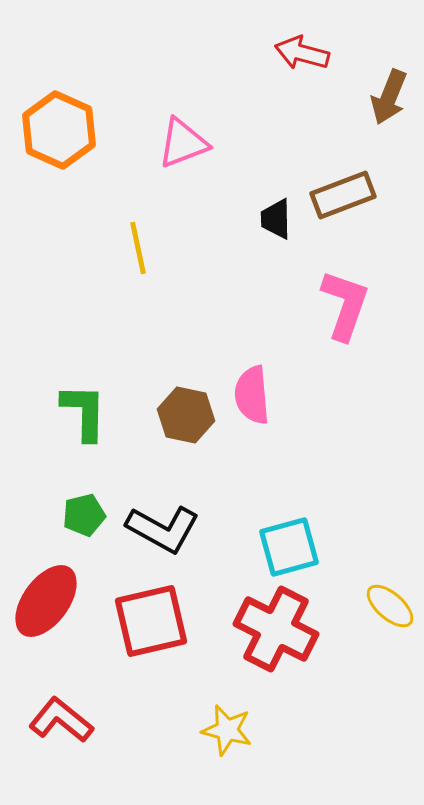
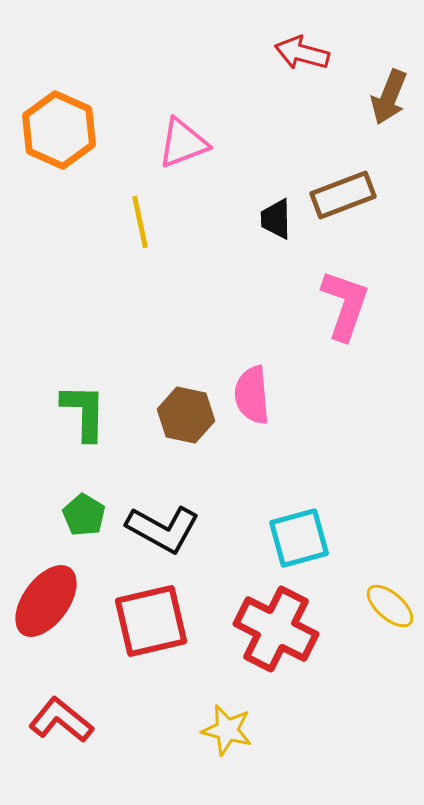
yellow line: moved 2 px right, 26 px up
green pentagon: rotated 27 degrees counterclockwise
cyan square: moved 10 px right, 9 px up
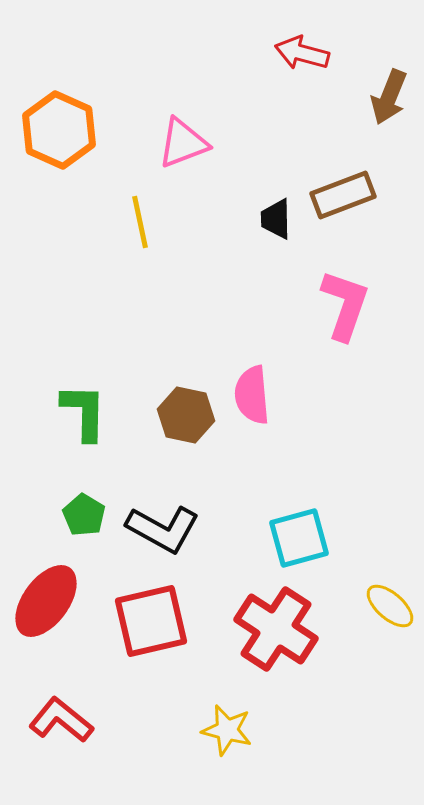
red cross: rotated 6 degrees clockwise
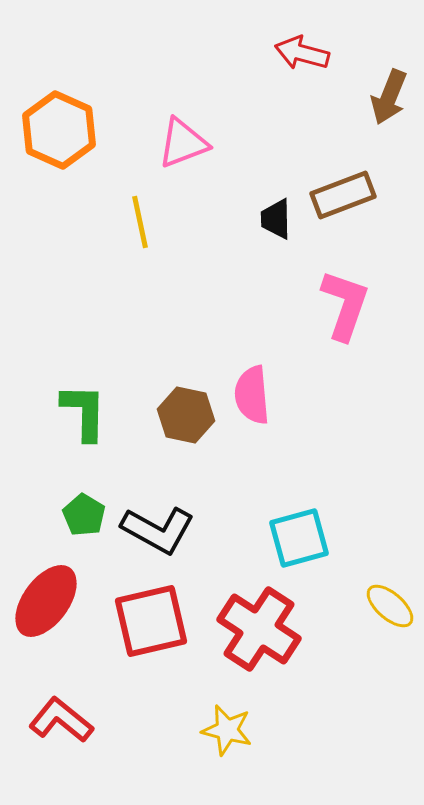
black L-shape: moved 5 px left, 1 px down
red cross: moved 17 px left
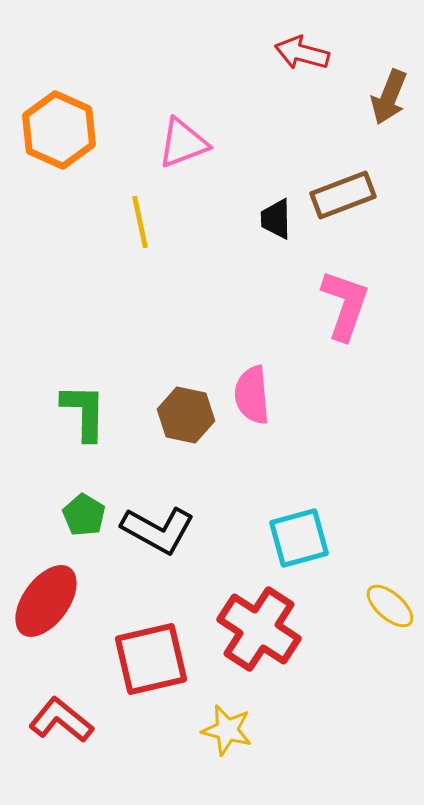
red square: moved 38 px down
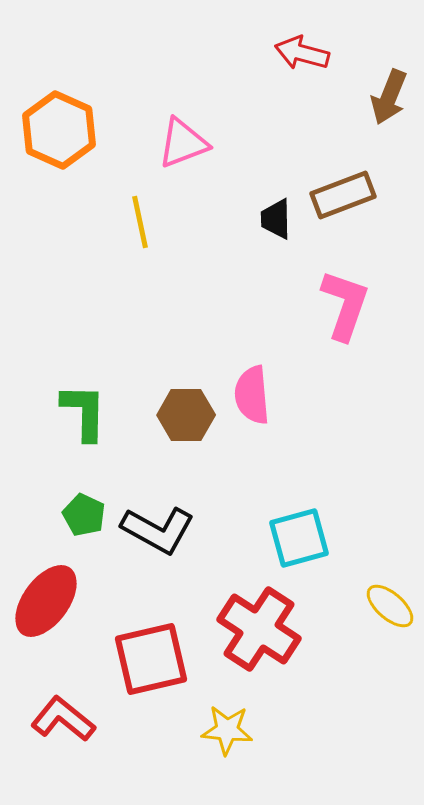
brown hexagon: rotated 12 degrees counterclockwise
green pentagon: rotated 6 degrees counterclockwise
red L-shape: moved 2 px right, 1 px up
yellow star: rotated 9 degrees counterclockwise
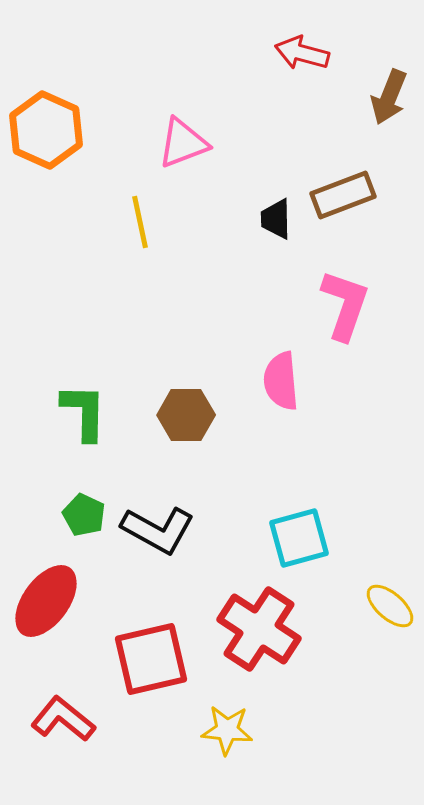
orange hexagon: moved 13 px left
pink semicircle: moved 29 px right, 14 px up
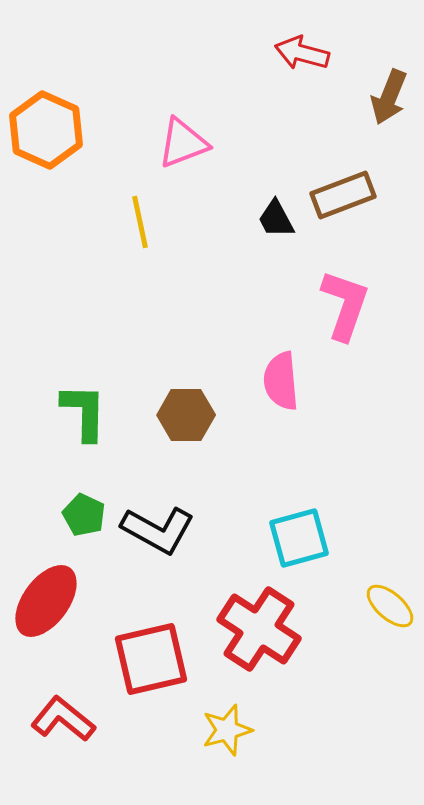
black trapezoid: rotated 27 degrees counterclockwise
yellow star: rotated 21 degrees counterclockwise
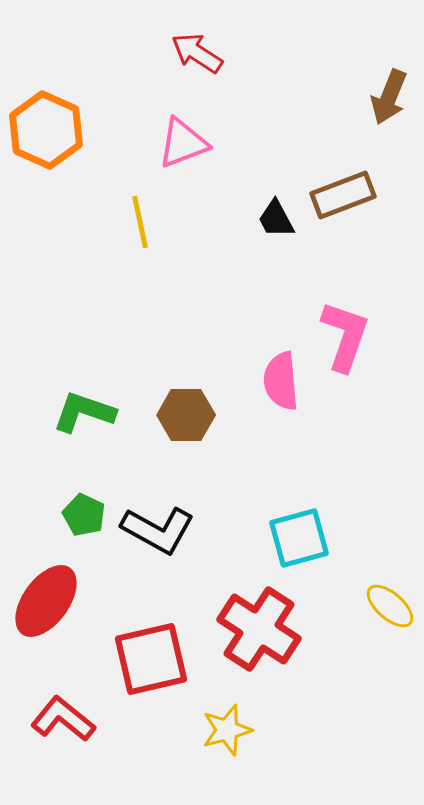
red arrow: moved 105 px left; rotated 18 degrees clockwise
pink L-shape: moved 31 px down
green L-shape: rotated 72 degrees counterclockwise
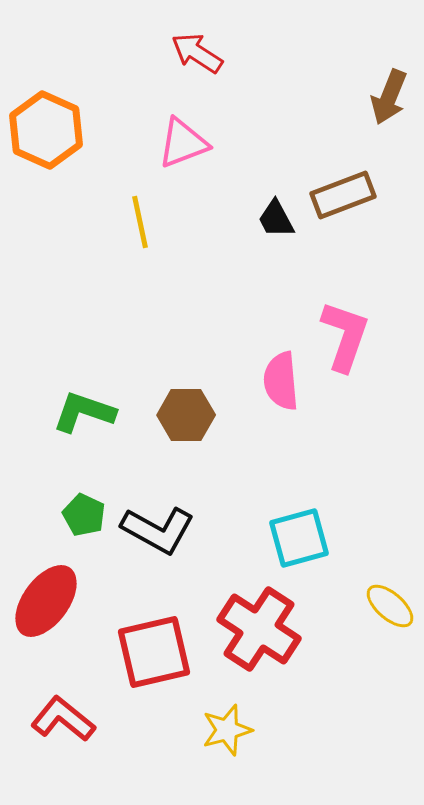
red square: moved 3 px right, 7 px up
